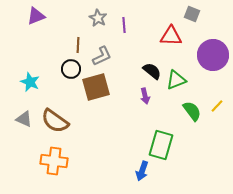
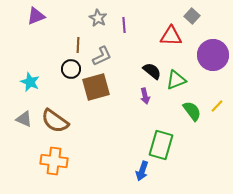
gray square: moved 2 px down; rotated 21 degrees clockwise
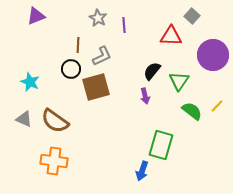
black semicircle: rotated 90 degrees counterclockwise
green triangle: moved 3 px right, 1 px down; rotated 35 degrees counterclockwise
green semicircle: rotated 15 degrees counterclockwise
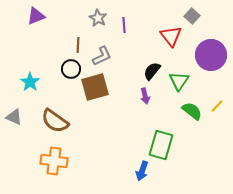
red triangle: rotated 50 degrees clockwise
purple circle: moved 2 px left
cyan star: rotated 12 degrees clockwise
brown square: moved 1 px left
gray triangle: moved 10 px left, 2 px up
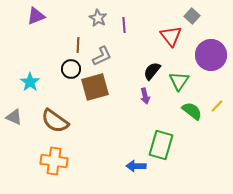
blue arrow: moved 6 px left, 5 px up; rotated 72 degrees clockwise
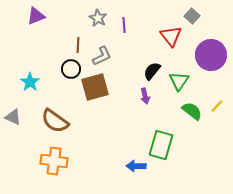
gray triangle: moved 1 px left
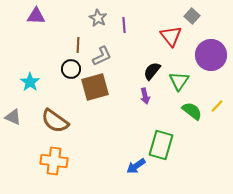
purple triangle: rotated 24 degrees clockwise
blue arrow: rotated 36 degrees counterclockwise
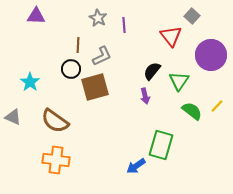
orange cross: moved 2 px right, 1 px up
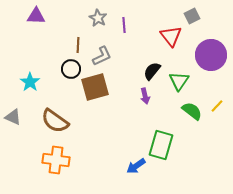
gray square: rotated 21 degrees clockwise
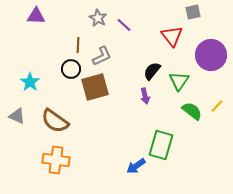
gray square: moved 1 px right, 4 px up; rotated 14 degrees clockwise
purple line: rotated 42 degrees counterclockwise
red triangle: moved 1 px right
gray triangle: moved 4 px right, 1 px up
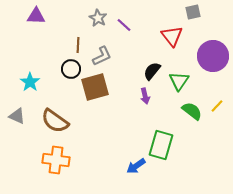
purple circle: moved 2 px right, 1 px down
